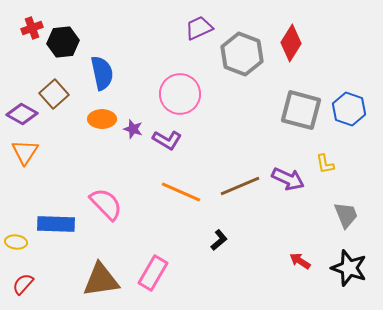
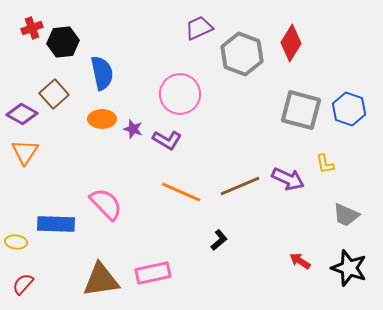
gray trapezoid: rotated 136 degrees clockwise
pink rectangle: rotated 48 degrees clockwise
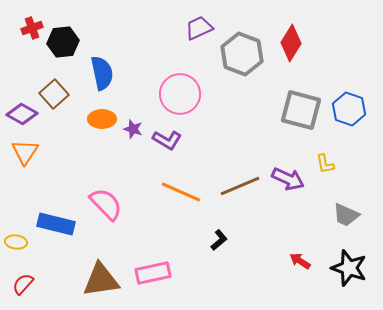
blue rectangle: rotated 12 degrees clockwise
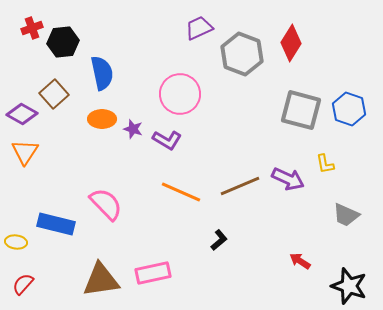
black star: moved 18 px down
